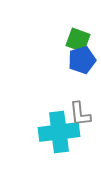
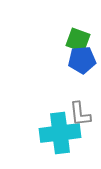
blue pentagon: rotated 12 degrees clockwise
cyan cross: moved 1 px right, 1 px down
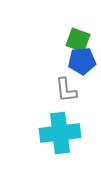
blue pentagon: moved 1 px down
gray L-shape: moved 14 px left, 24 px up
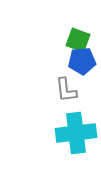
cyan cross: moved 16 px right
